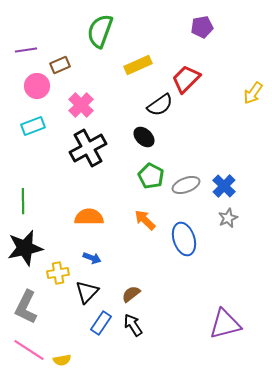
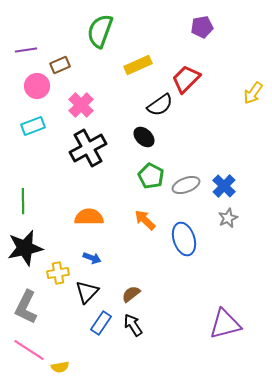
yellow semicircle: moved 2 px left, 7 px down
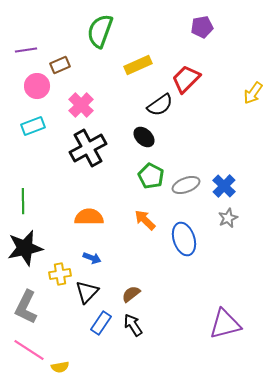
yellow cross: moved 2 px right, 1 px down
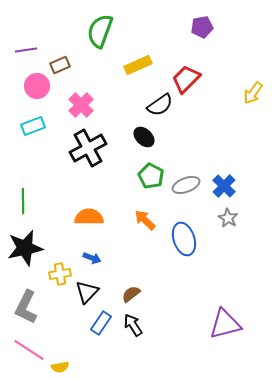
gray star: rotated 18 degrees counterclockwise
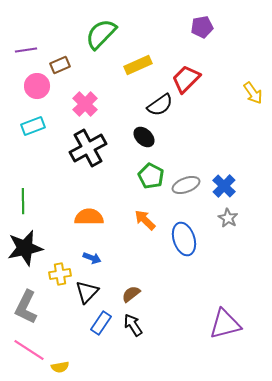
green semicircle: moved 1 px right, 3 px down; rotated 24 degrees clockwise
yellow arrow: rotated 70 degrees counterclockwise
pink cross: moved 4 px right, 1 px up
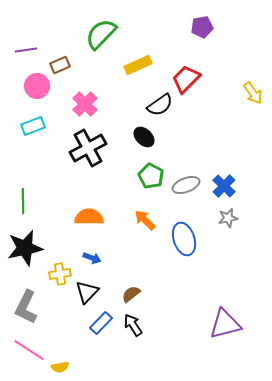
gray star: rotated 30 degrees clockwise
blue rectangle: rotated 10 degrees clockwise
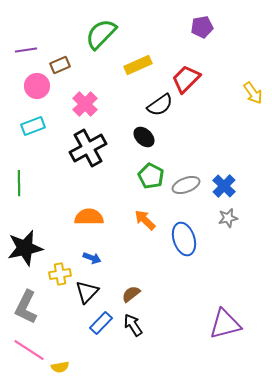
green line: moved 4 px left, 18 px up
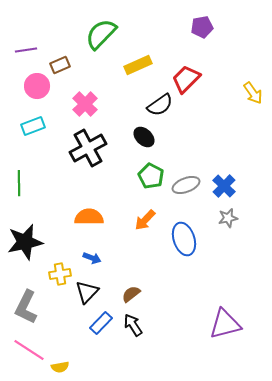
orange arrow: rotated 90 degrees counterclockwise
black star: moved 6 px up
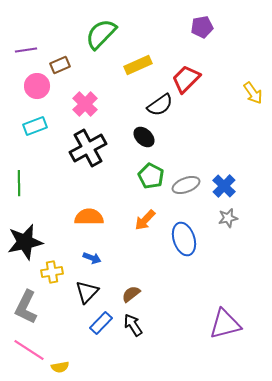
cyan rectangle: moved 2 px right
yellow cross: moved 8 px left, 2 px up
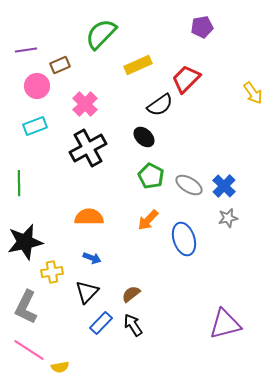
gray ellipse: moved 3 px right; rotated 52 degrees clockwise
orange arrow: moved 3 px right
